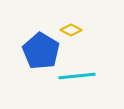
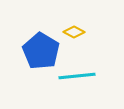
yellow diamond: moved 3 px right, 2 px down
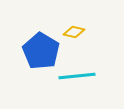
yellow diamond: rotated 15 degrees counterclockwise
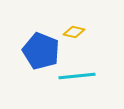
blue pentagon: rotated 9 degrees counterclockwise
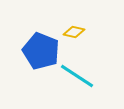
cyan line: rotated 39 degrees clockwise
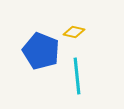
cyan line: rotated 51 degrees clockwise
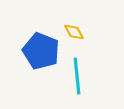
yellow diamond: rotated 50 degrees clockwise
